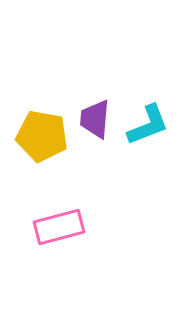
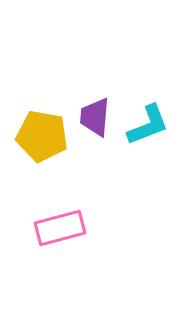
purple trapezoid: moved 2 px up
pink rectangle: moved 1 px right, 1 px down
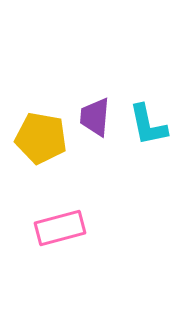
cyan L-shape: rotated 99 degrees clockwise
yellow pentagon: moved 1 px left, 2 px down
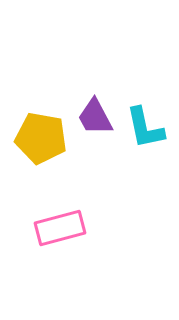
purple trapezoid: rotated 33 degrees counterclockwise
cyan L-shape: moved 3 px left, 3 px down
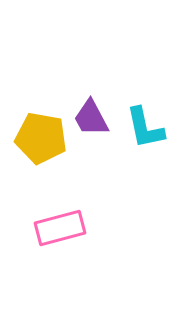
purple trapezoid: moved 4 px left, 1 px down
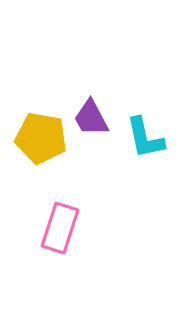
cyan L-shape: moved 10 px down
pink rectangle: rotated 57 degrees counterclockwise
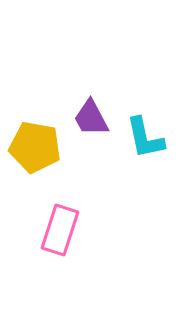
yellow pentagon: moved 6 px left, 9 px down
pink rectangle: moved 2 px down
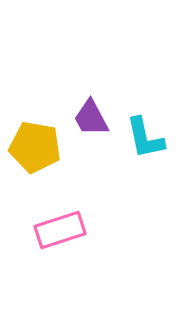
pink rectangle: rotated 54 degrees clockwise
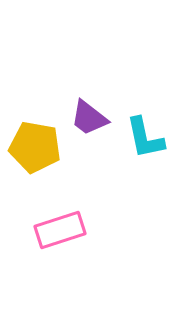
purple trapezoid: moved 2 px left; rotated 24 degrees counterclockwise
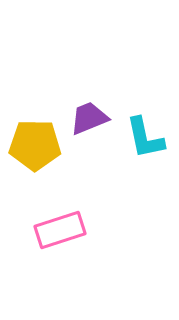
purple trapezoid: rotated 120 degrees clockwise
yellow pentagon: moved 2 px up; rotated 9 degrees counterclockwise
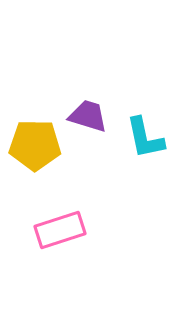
purple trapezoid: moved 1 px left, 2 px up; rotated 39 degrees clockwise
